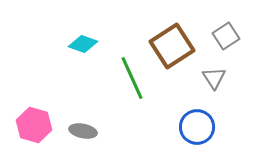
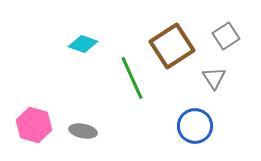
blue circle: moved 2 px left, 1 px up
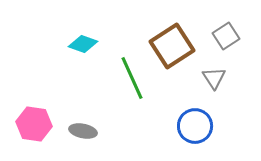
pink hexagon: moved 1 px up; rotated 8 degrees counterclockwise
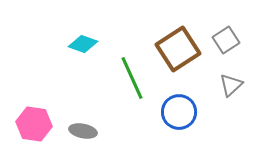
gray square: moved 4 px down
brown square: moved 6 px right, 3 px down
gray triangle: moved 17 px right, 7 px down; rotated 20 degrees clockwise
blue circle: moved 16 px left, 14 px up
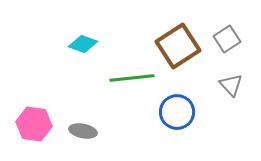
gray square: moved 1 px right, 1 px up
brown square: moved 3 px up
green line: rotated 72 degrees counterclockwise
gray triangle: rotated 30 degrees counterclockwise
blue circle: moved 2 px left
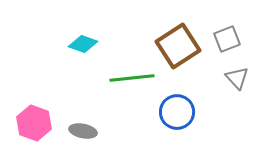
gray square: rotated 12 degrees clockwise
gray triangle: moved 6 px right, 7 px up
pink hexagon: moved 1 px up; rotated 12 degrees clockwise
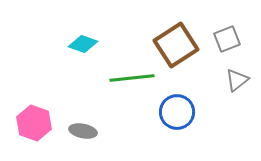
brown square: moved 2 px left, 1 px up
gray triangle: moved 2 px down; rotated 35 degrees clockwise
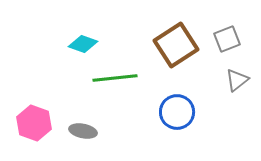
green line: moved 17 px left
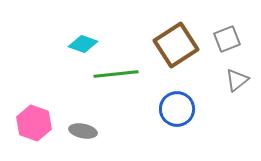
green line: moved 1 px right, 4 px up
blue circle: moved 3 px up
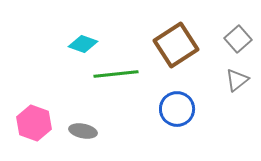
gray square: moved 11 px right; rotated 20 degrees counterclockwise
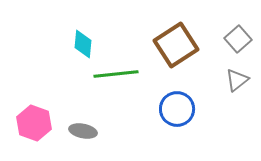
cyan diamond: rotated 76 degrees clockwise
